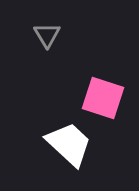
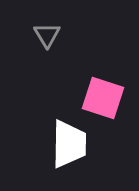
white trapezoid: rotated 48 degrees clockwise
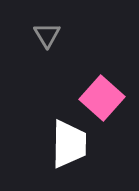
pink square: moved 1 px left; rotated 24 degrees clockwise
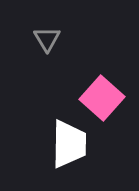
gray triangle: moved 4 px down
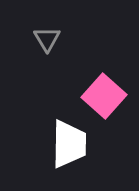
pink square: moved 2 px right, 2 px up
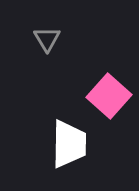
pink square: moved 5 px right
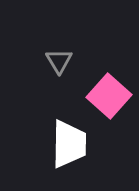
gray triangle: moved 12 px right, 22 px down
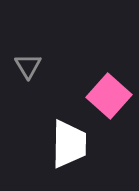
gray triangle: moved 31 px left, 5 px down
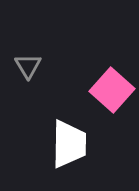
pink square: moved 3 px right, 6 px up
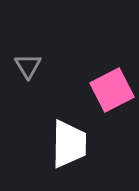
pink square: rotated 21 degrees clockwise
